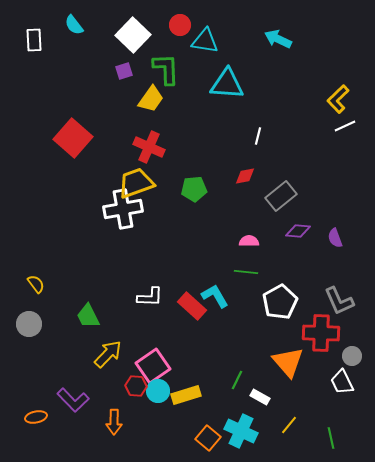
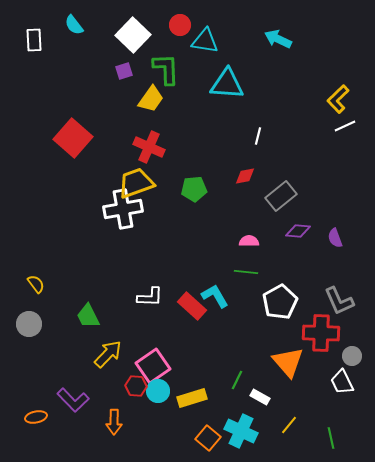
yellow rectangle at (186, 395): moved 6 px right, 3 px down
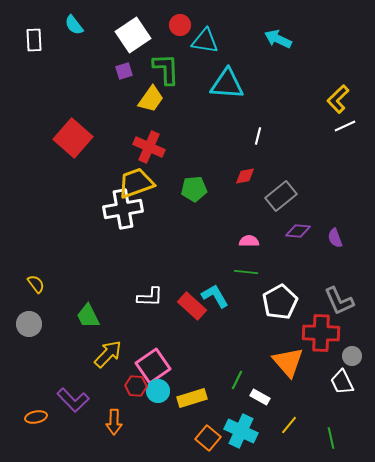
white square at (133, 35): rotated 12 degrees clockwise
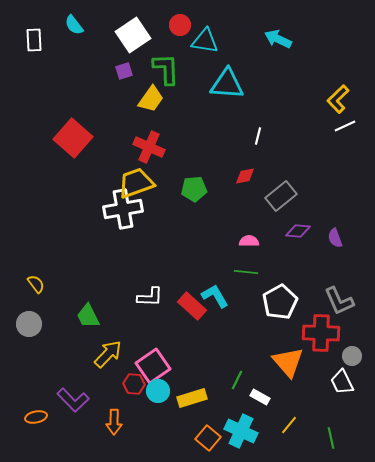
red hexagon at (136, 386): moved 2 px left, 2 px up
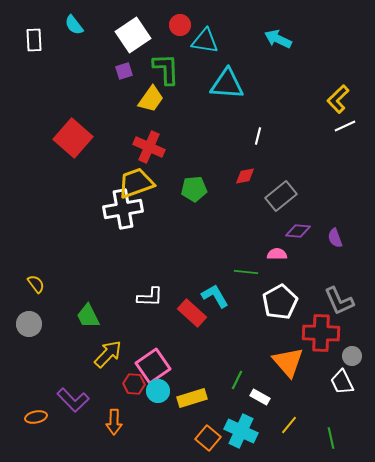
pink semicircle at (249, 241): moved 28 px right, 13 px down
red rectangle at (192, 306): moved 7 px down
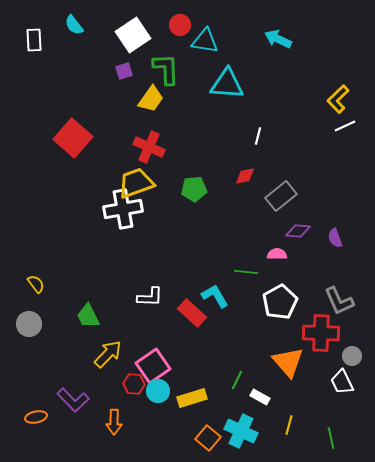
yellow line at (289, 425): rotated 24 degrees counterclockwise
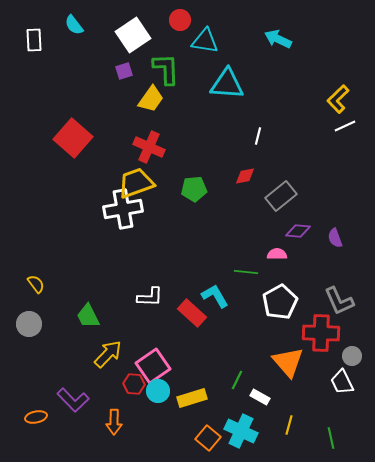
red circle at (180, 25): moved 5 px up
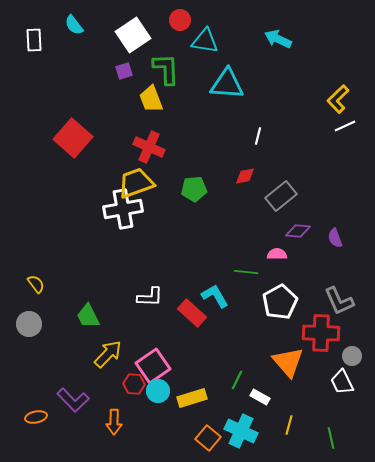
yellow trapezoid at (151, 99): rotated 124 degrees clockwise
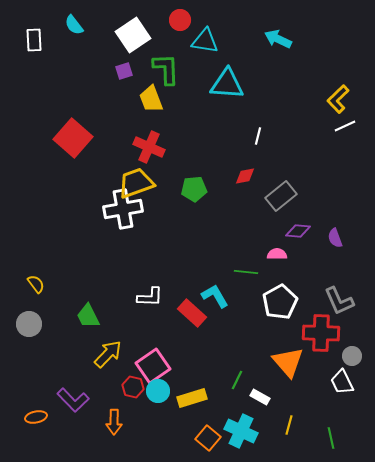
red hexagon at (134, 384): moved 1 px left, 3 px down; rotated 10 degrees clockwise
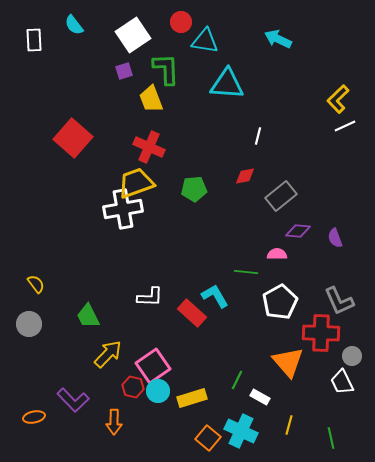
red circle at (180, 20): moved 1 px right, 2 px down
orange ellipse at (36, 417): moved 2 px left
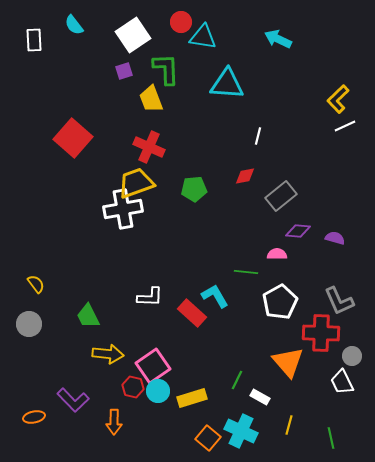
cyan triangle at (205, 41): moved 2 px left, 4 px up
purple semicircle at (335, 238): rotated 126 degrees clockwise
yellow arrow at (108, 354): rotated 52 degrees clockwise
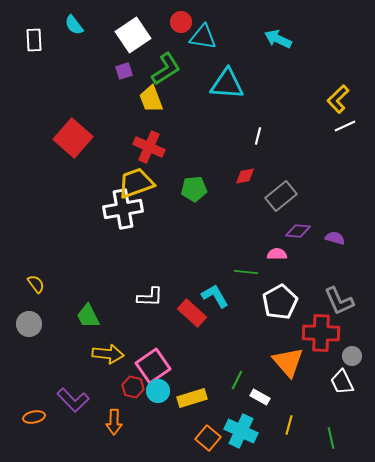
green L-shape at (166, 69): rotated 60 degrees clockwise
